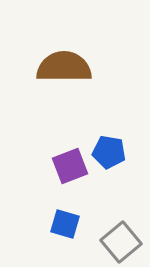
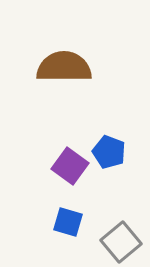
blue pentagon: rotated 12 degrees clockwise
purple square: rotated 33 degrees counterclockwise
blue square: moved 3 px right, 2 px up
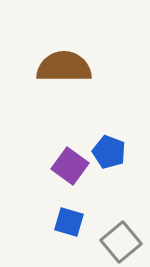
blue square: moved 1 px right
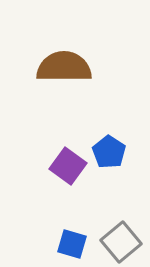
blue pentagon: rotated 12 degrees clockwise
purple square: moved 2 px left
blue square: moved 3 px right, 22 px down
